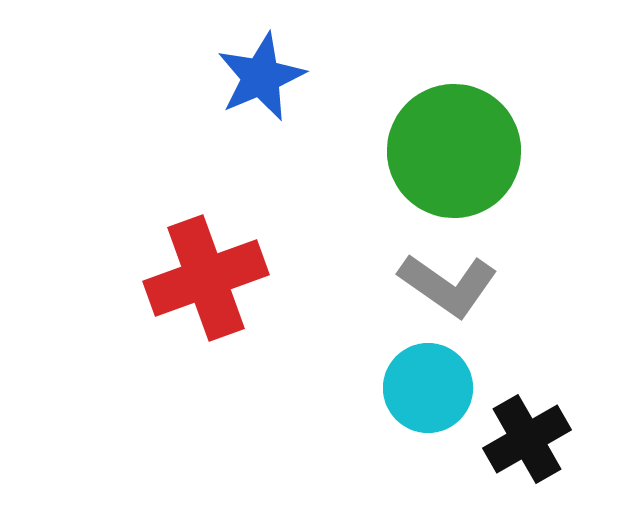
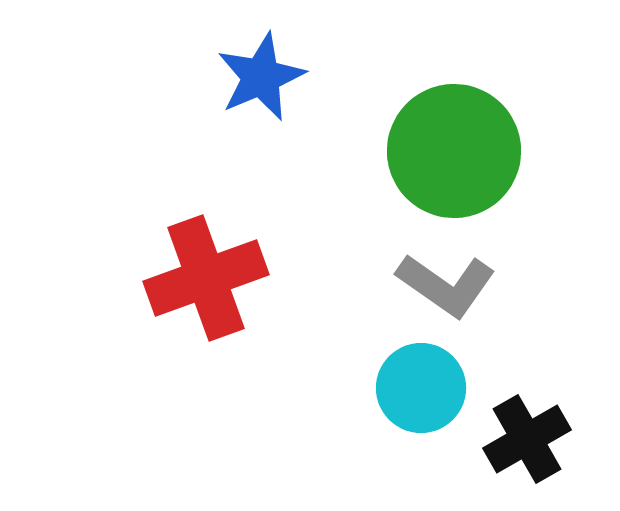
gray L-shape: moved 2 px left
cyan circle: moved 7 px left
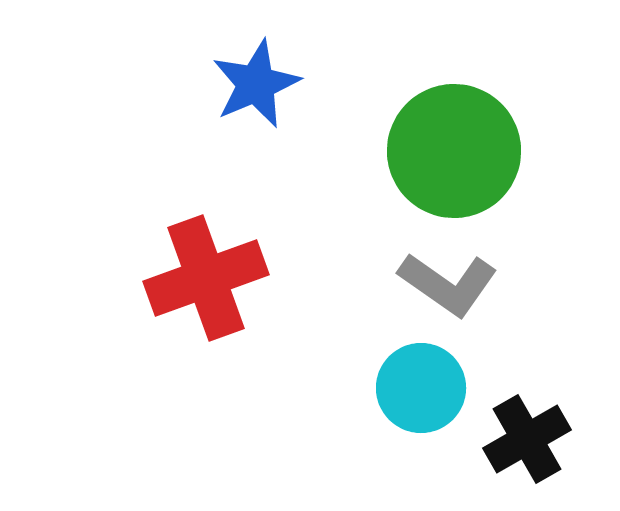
blue star: moved 5 px left, 7 px down
gray L-shape: moved 2 px right, 1 px up
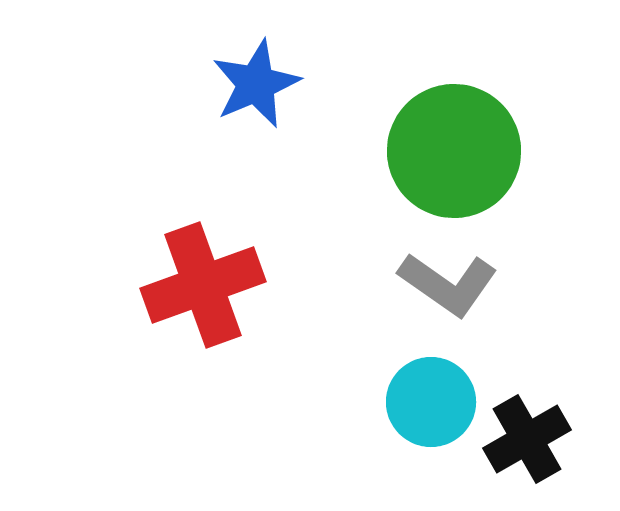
red cross: moved 3 px left, 7 px down
cyan circle: moved 10 px right, 14 px down
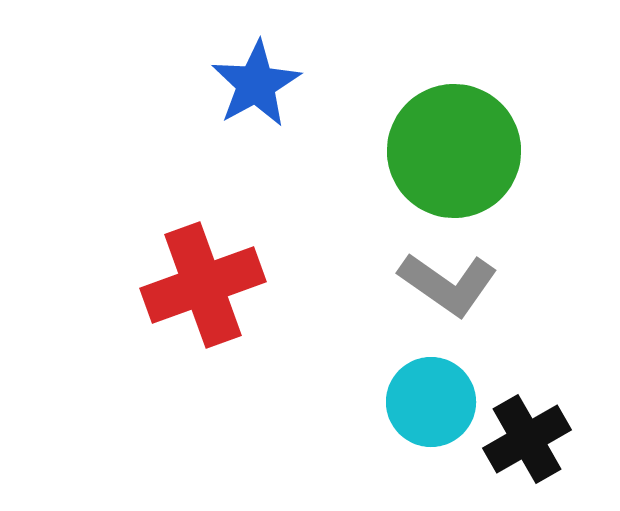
blue star: rotated 6 degrees counterclockwise
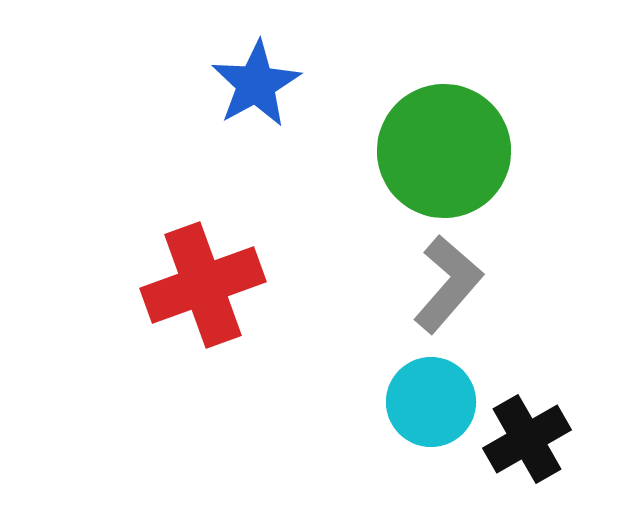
green circle: moved 10 px left
gray L-shape: rotated 84 degrees counterclockwise
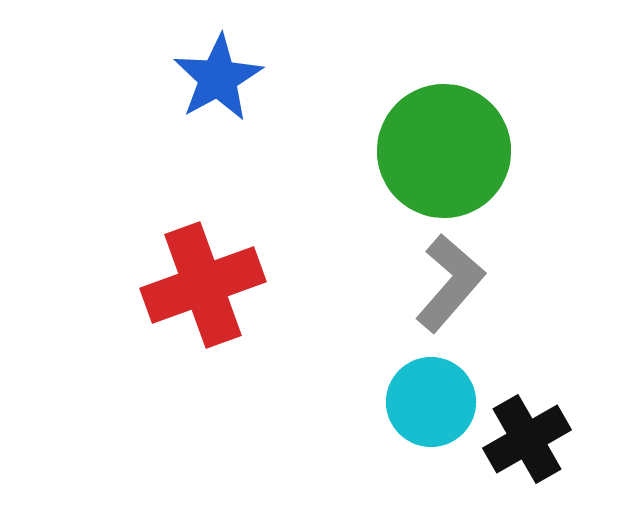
blue star: moved 38 px left, 6 px up
gray L-shape: moved 2 px right, 1 px up
